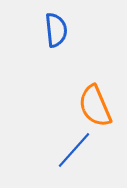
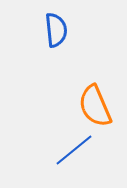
blue line: rotated 9 degrees clockwise
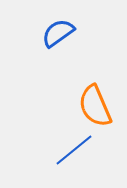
blue semicircle: moved 2 px right, 3 px down; rotated 120 degrees counterclockwise
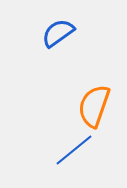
orange semicircle: moved 1 px left; rotated 42 degrees clockwise
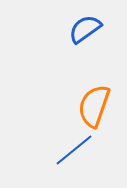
blue semicircle: moved 27 px right, 4 px up
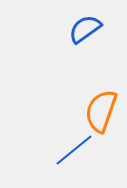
orange semicircle: moved 7 px right, 5 px down
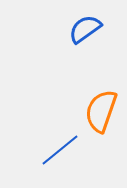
blue line: moved 14 px left
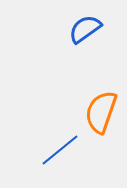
orange semicircle: moved 1 px down
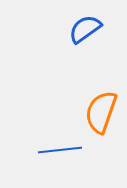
blue line: rotated 33 degrees clockwise
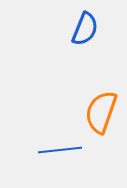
blue semicircle: rotated 148 degrees clockwise
